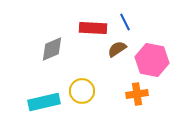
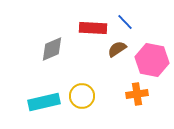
blue line: rotated 18 degrees counterclockwise
yellow circle: moved 5 px down
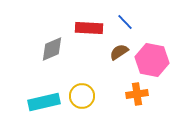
red rectangle: moved 4 px left
brown semicircle: moved 2 px right, 3 px down
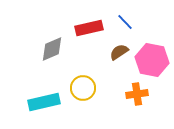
red rectangle: rotated 16 degrees counterclockwise
yellow circle: moved 1 px right, 8 px up
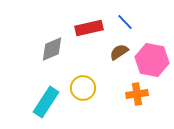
cyan rectangle: moved 2 px right; rotated 44 degrees counterclockwise
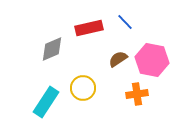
brown semicircle: moved 1 px left, 7 px down
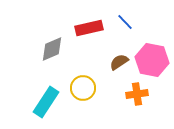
brown semicircle: moved 1 px right, 3 px down
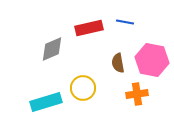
blue line: rotated 36 degrees counterclockwise
brown semicircle: moved 1 px left, 1 px down; rotated 66 degrees counterclockwise
cyan rectangle: rotated 40 degrees clockwise
